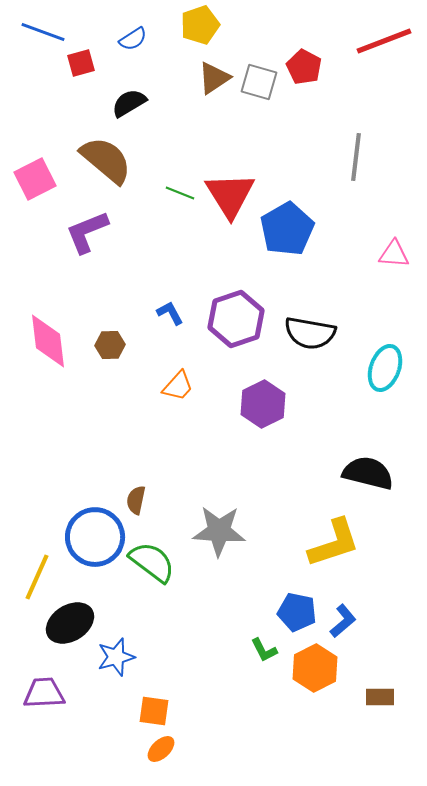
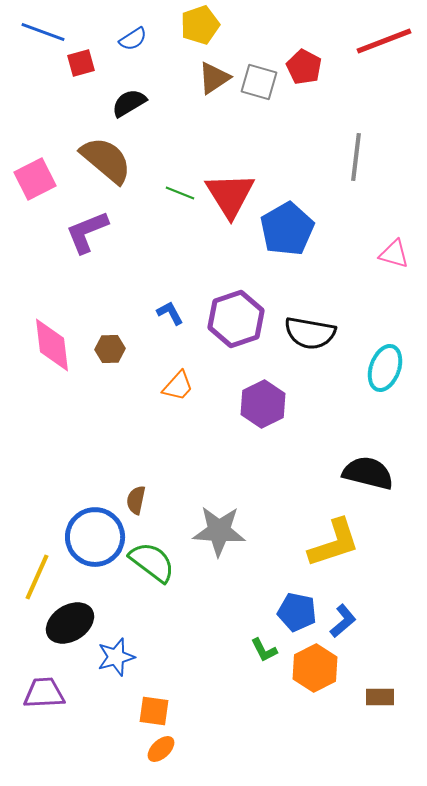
pink triangle at (394, 254): rotated 12 degrees clockwise
pink diamond at (48, 341): moved 4 px right, 4 px down
brown hexagon at (110, 345): moved 4 px down
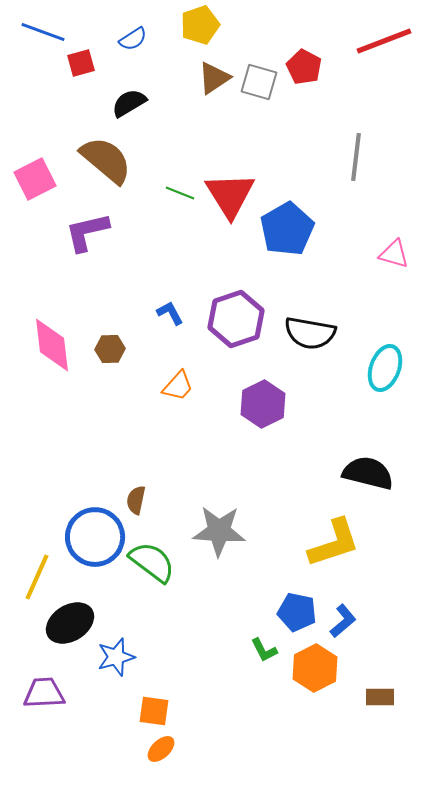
purple L-shape at (87, 232): rotated 9 degrees clockwise
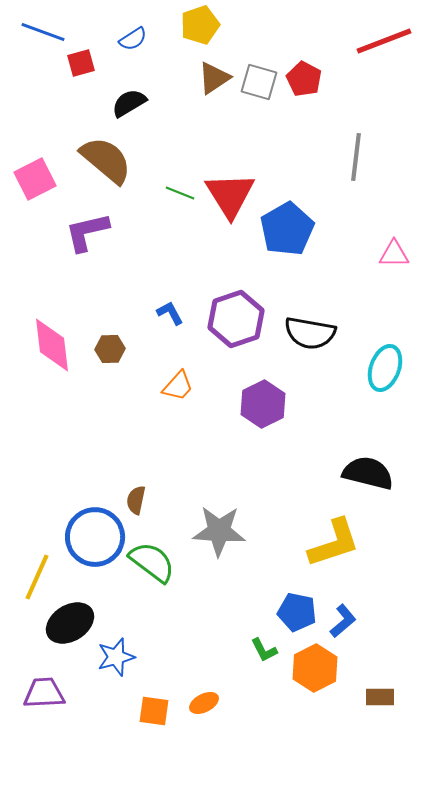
red pentagon at (304, 67): moved 12 px down
pink triangle at (394, 254): rotated 16 degrees counterclockwise
orange ellipse at (161, 749): moved 43 px right, 46 px up; rotated 16 degrees clockwise
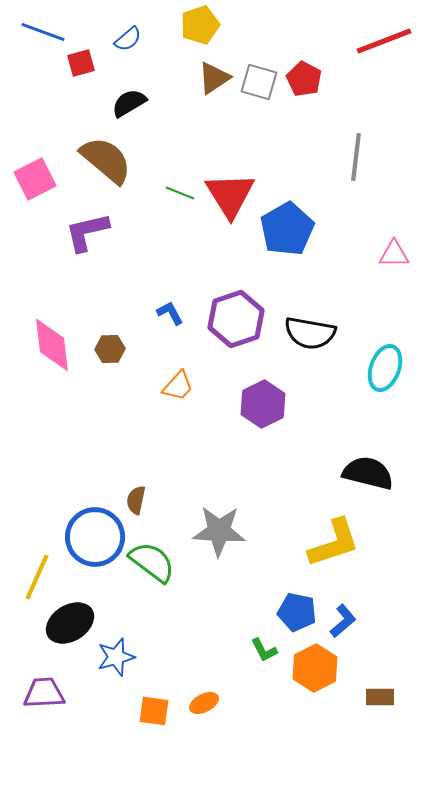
blue semicircle at (133, 39): moved 5 px left; rotated 8 degrees counterclockwise
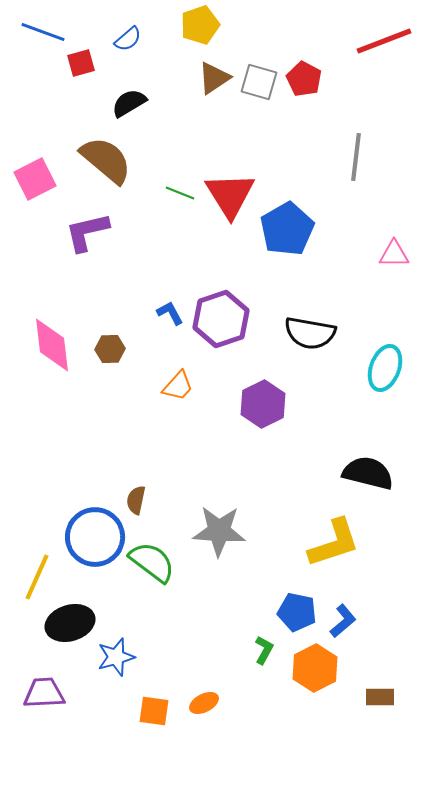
purple hexagon at (236, 319): moved 15 px left
black ellipse at (70, 623): rotated 15 degrees clockwise
green L-shape at (264, 650): rotated 124 degrees counterclockwise
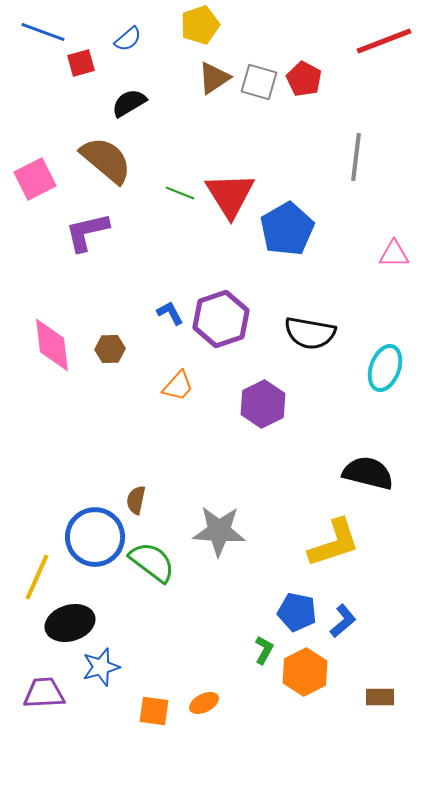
blue star at (116, 657): moved 15 px left, 10 px down
orange hexagon at (315, 668): moved 10 px left, 4 px down
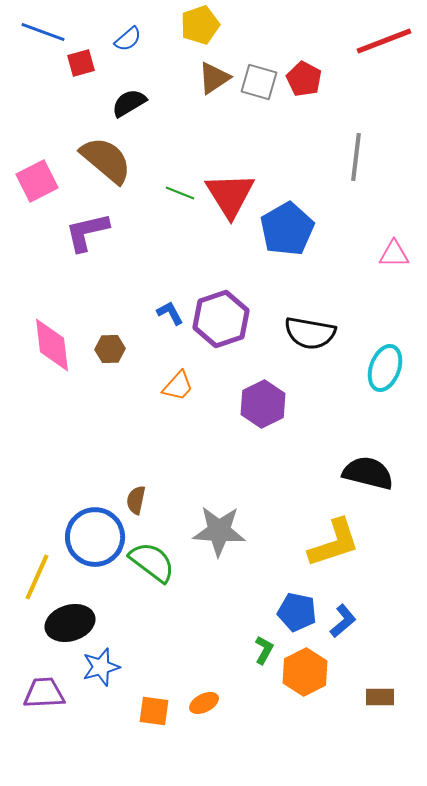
pink square at (35, 179): moved 2 px right, 2 px down
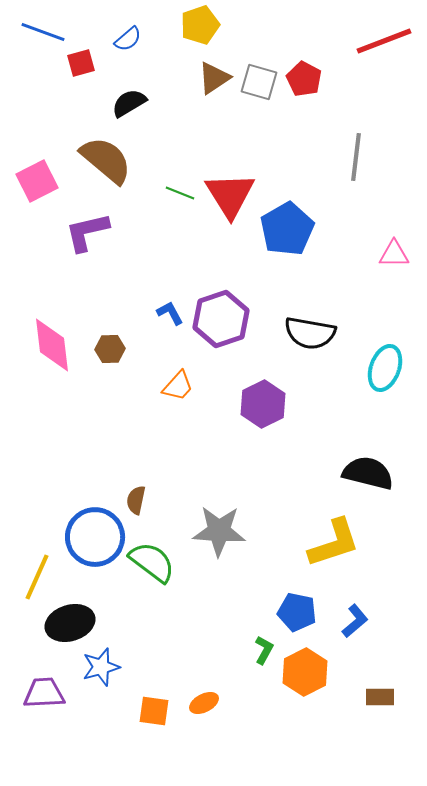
blue L-shape at (343, 621): moved 12 px right
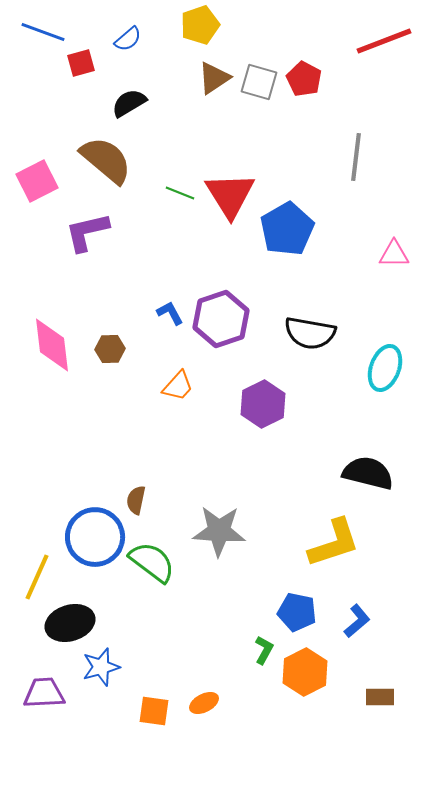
blue L-shape at (355, 621): moved 2 px right
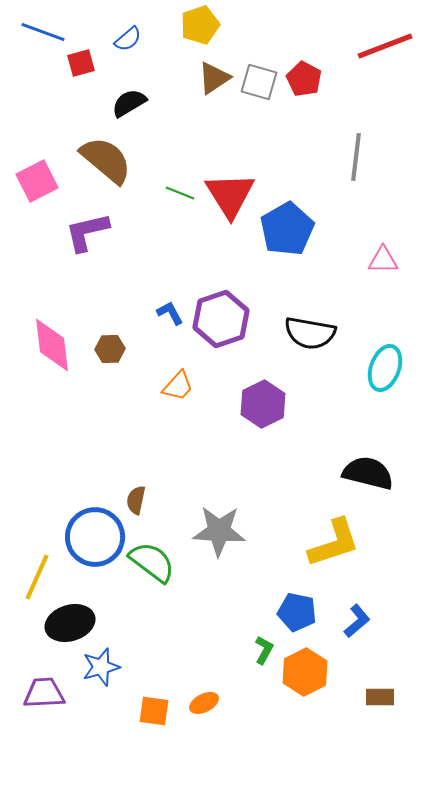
red line at (384, 41): moved 1 px right, 5 px down
pink triangle at (394, 254): moved 11 px left, 6 px down
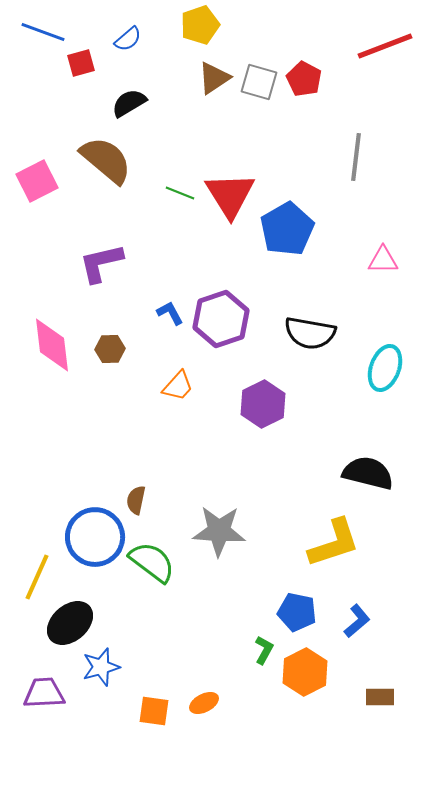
purple L-shape at (87, 232): moved 14 px right, 31 px down
black ellipse at (70, 623): rotated 24 degrees counterclockwise
